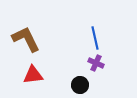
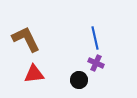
red triangle: moved 1 px right, 1 px up
black circle: moved 1 px left, 5 px up
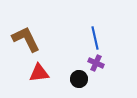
red triangle: moved 5 px right, 1 px up
black circle: moved 1 px up
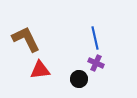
red triangle: moved 1 px right, 3 px up
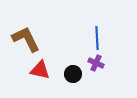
blue line: moved 2 px right; rotated 10 degrees clockwise
red triangle: rotated 20 degrees clockwise
black circle: moved 6 px left, 5 px up
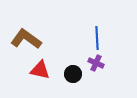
brown L-shape: rotated 28 degrees counterclockwise
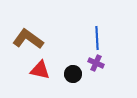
brown L-shape: moved 2 px right
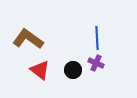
red triangle: rotated 25 degrees clockwise
black circle: moved 4 px up
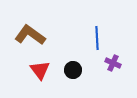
brown L-shape: moved 2 px right, 4 px up
purple cross: moved 17 px right
red triangle: rotated 15 degrees clockwise
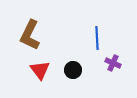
brown L-shape: rotated 100 degrees counterclockwise
